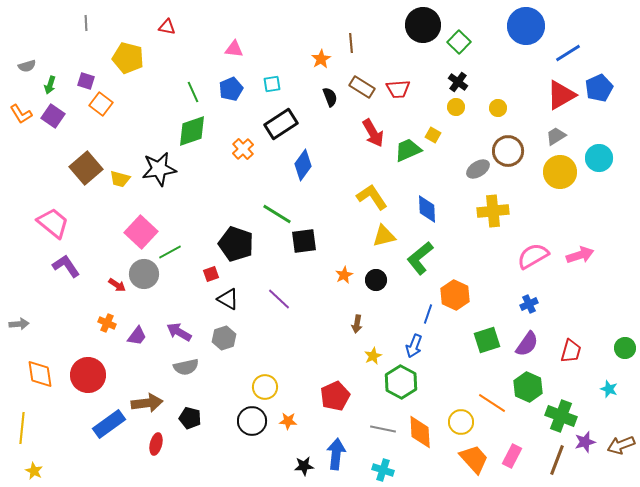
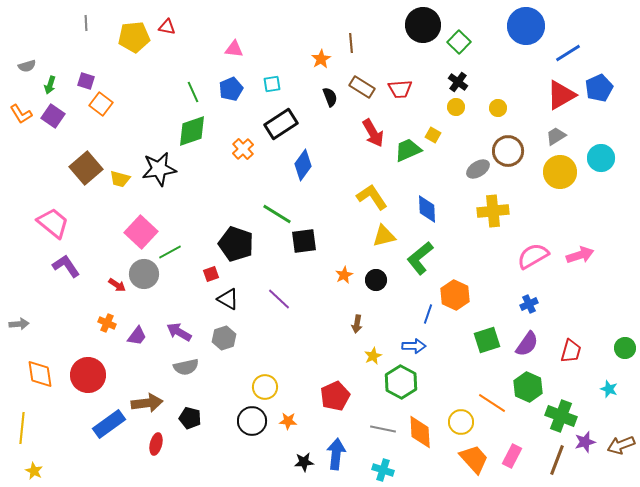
yellow pentagon at (128, 58): moved 6 px right, 21 px up; rotated 20 degrees counterclockwise
red trapezoid at (398, 89): moved 2 px right
cyan circle at (599, 158): moved 2 px right
blue arrow at (414, 346): rotated 110 degrees counterclockwise
black star at (304, 466): moved 4 px up
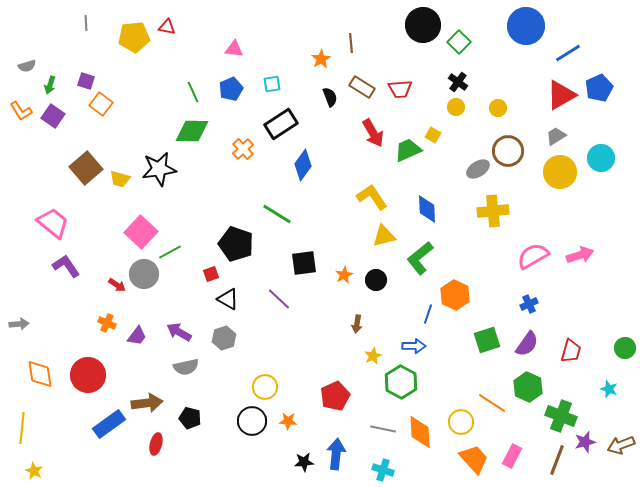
orange L-shape at (21, 114): moved 3 px up
green diamond at (192, 131): rotated 20 degrees clockwise
black square at (304, 241): moved 22 px down
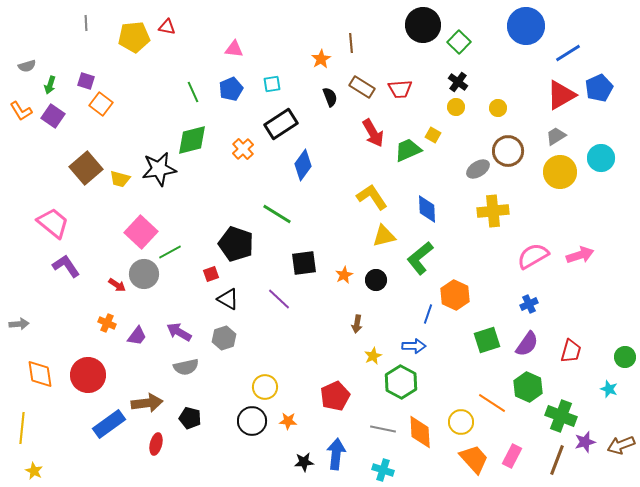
green diamond at (192, 131): moved 9 px down; rotated 16 degrees counterclockwise
green circle at (625, 348): moved 9 px down
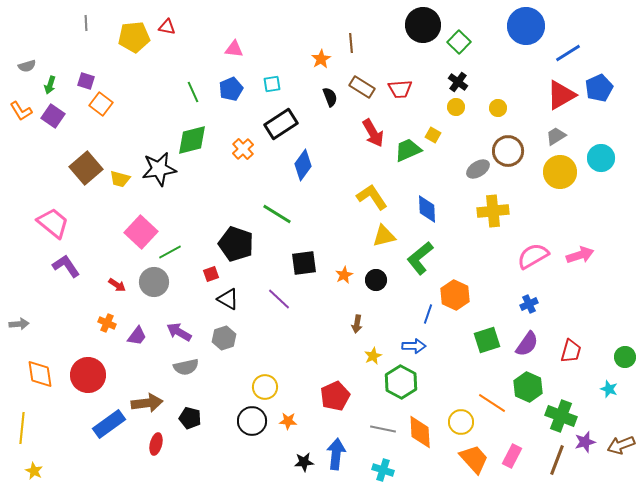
gray circle at (144, 274): moved 10 px right, 8 px down
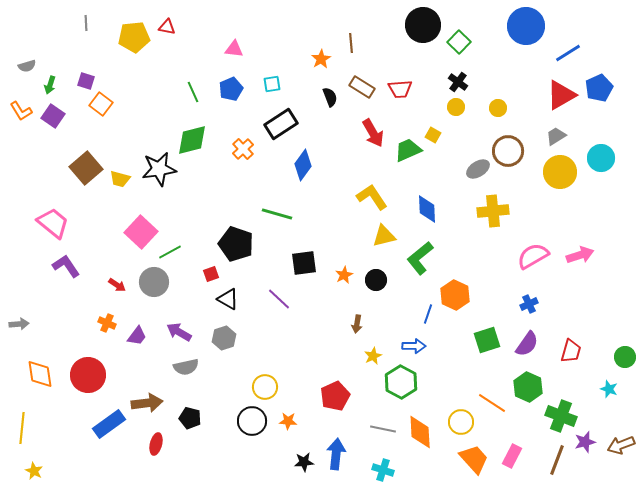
green line at (277, 214): rotated 16 degrees counterclockwise
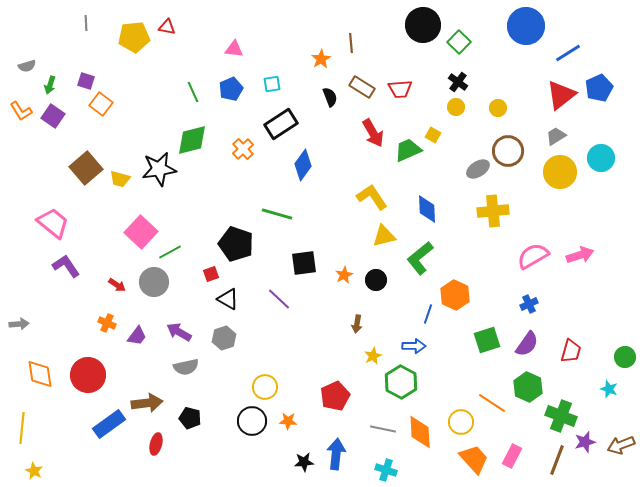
red triangle at (561, 95): rotated 8 degrees counterclockwise
cyan cross at (383, 470): moved 3 px right
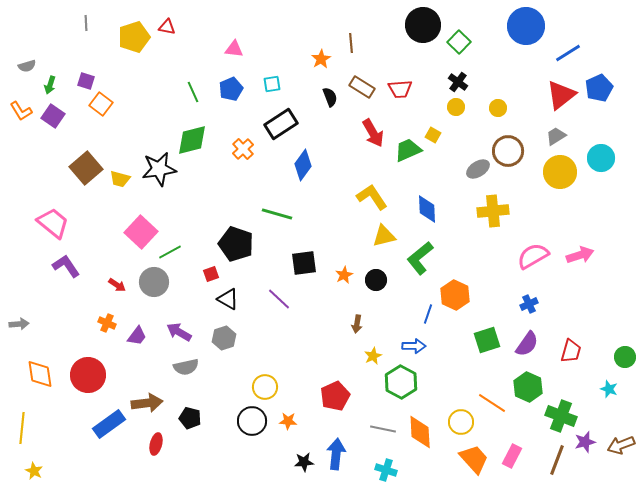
yellow pentagon at (134, 37): rotated 12 degrees counterclockwise
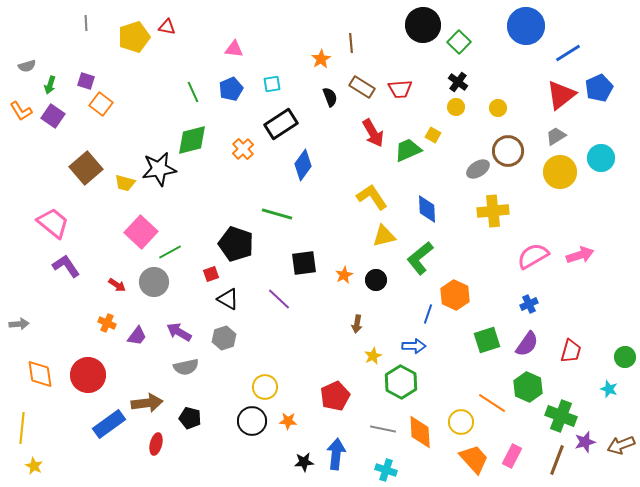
yellow trapezoid at (120, 179): moved 5 px right, 4 px down
yellow star at (34, 471): moved 5 px up
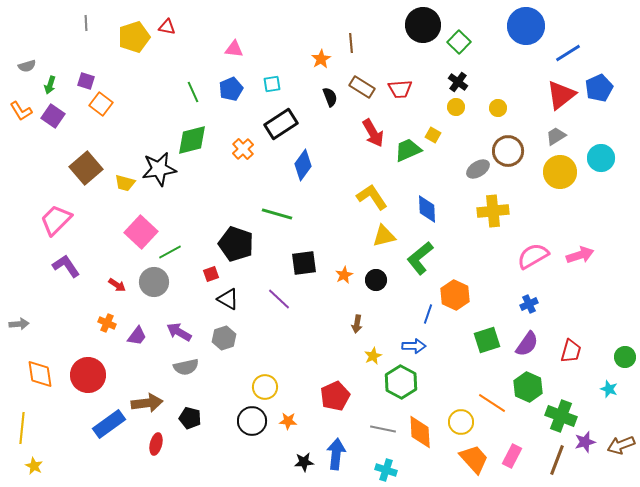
pink trapezoid at (53, 223): moved 3 px right, 3 px up; rotated 84 degrees counterclockwise
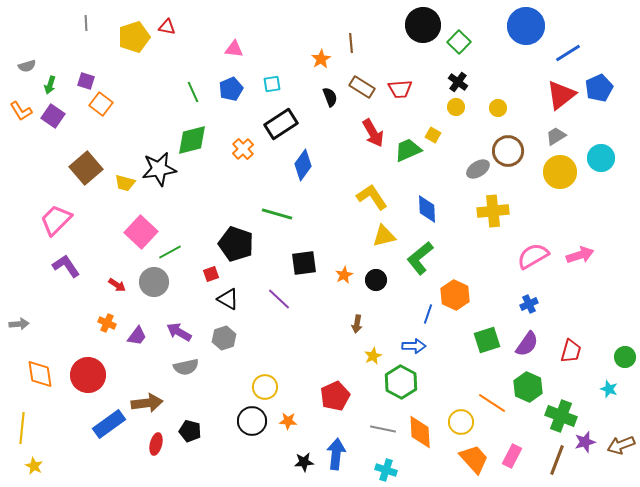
black pentagon at (190, 418): moved 13 px down
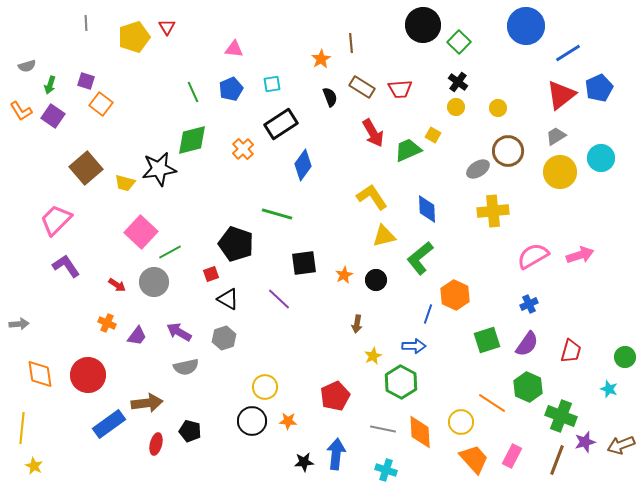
red triangle at (167, 27): rotated 48 degrees clockwise
